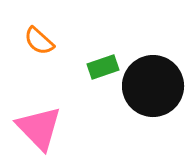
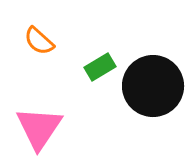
green rectangle: moved 3 px left; rotated 12 degrees counterclockwise
pink triangle: rotated 18 degrees clockwise
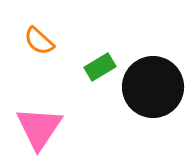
black circle: moved 1 px down
